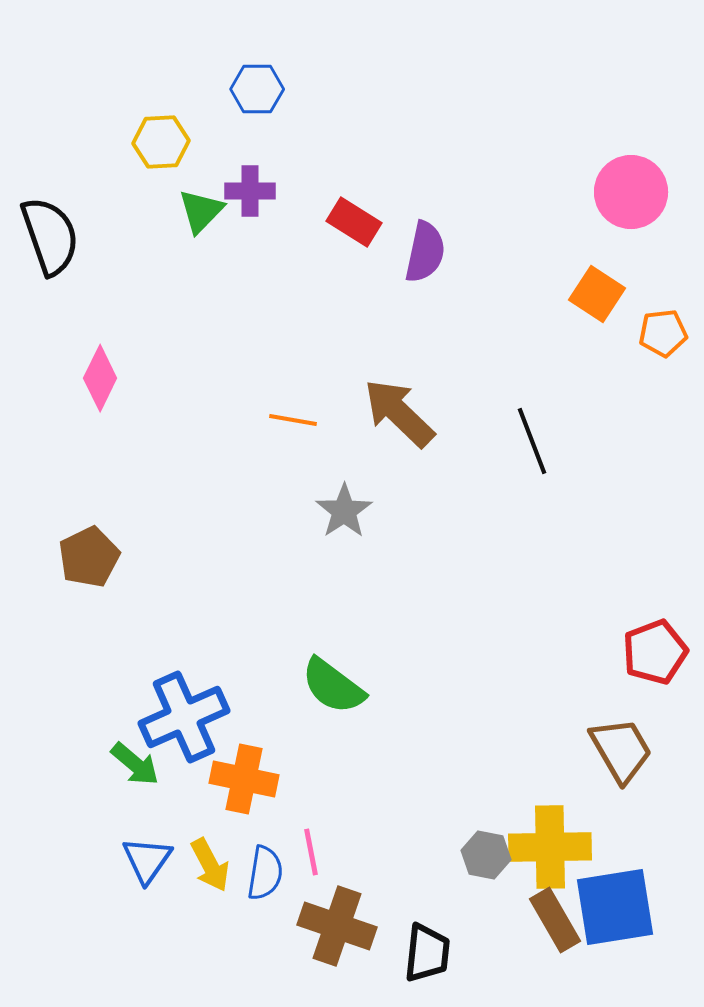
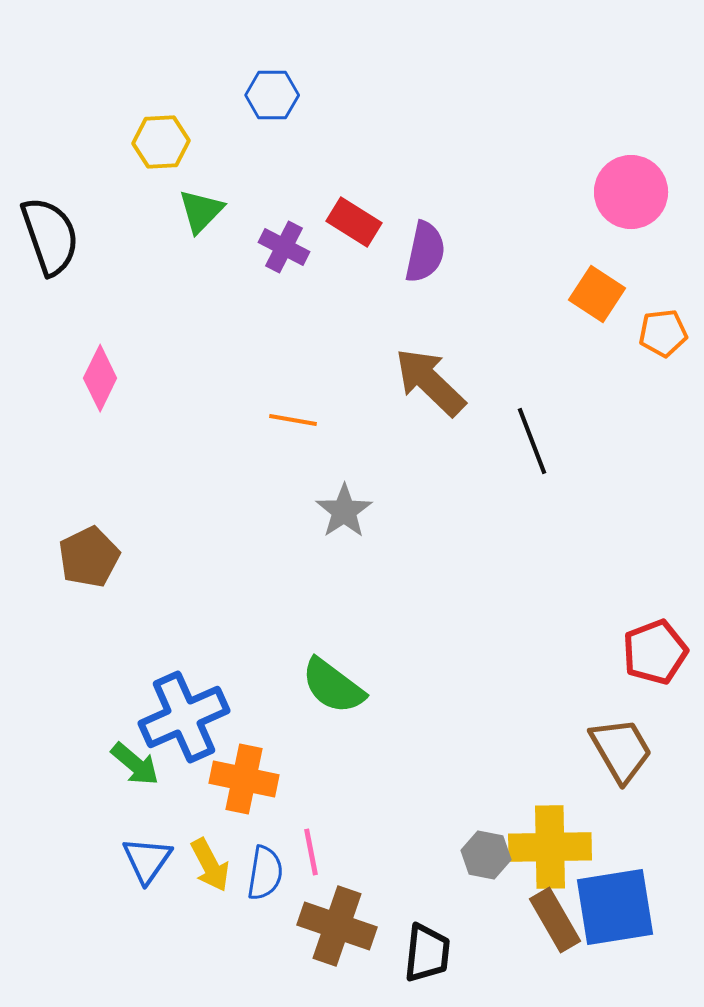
blue hexagon: moved 15 px right, 6 px down
purple cross: moved 34 px right, 56 px down; rotated 27 degrees clockwise
brown arrow: moved 31 px right, 31 px up
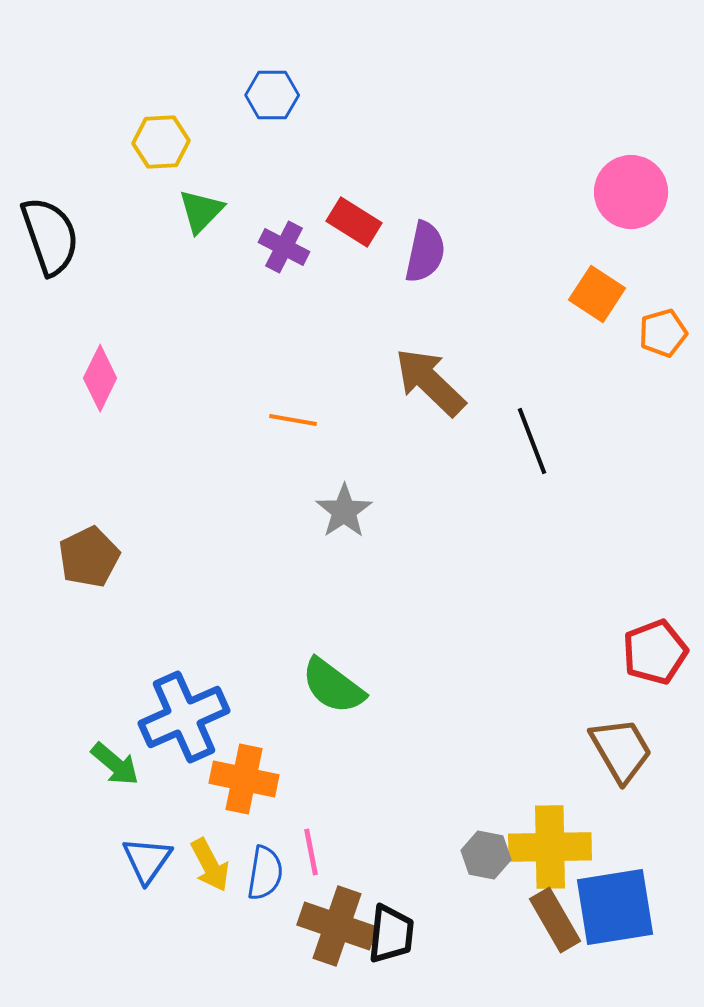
orange pentagon: rotated 9 degrees counterclockwise
green arrow: moved 20 px left
black trapezoid: moved 36 px left, 19 px up
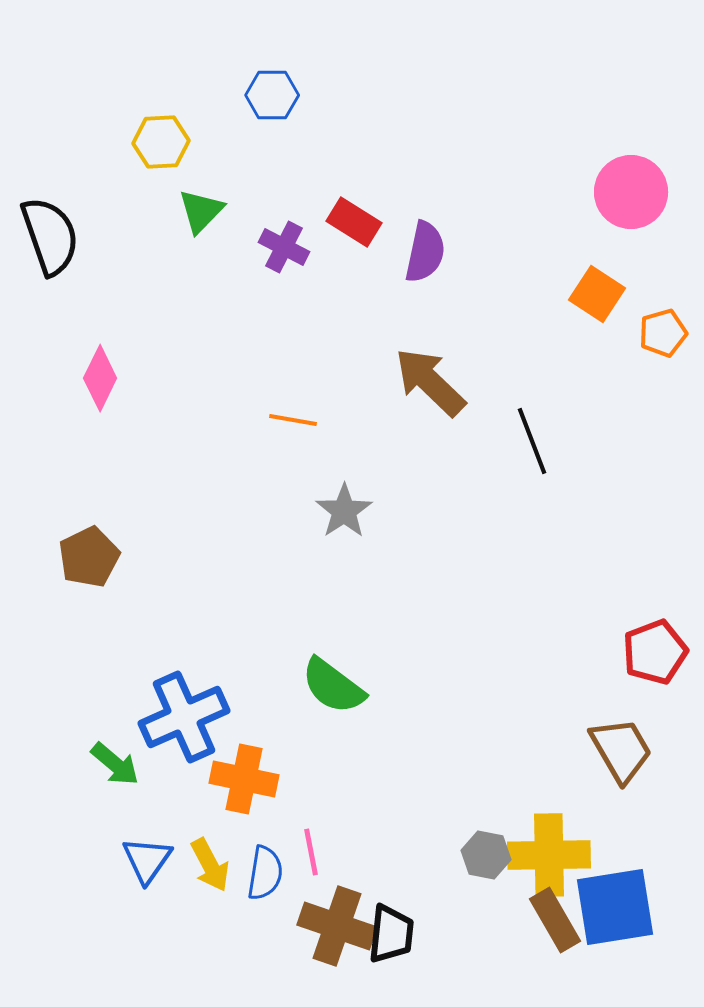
yellow cross: moved 1 px left, 8 px down
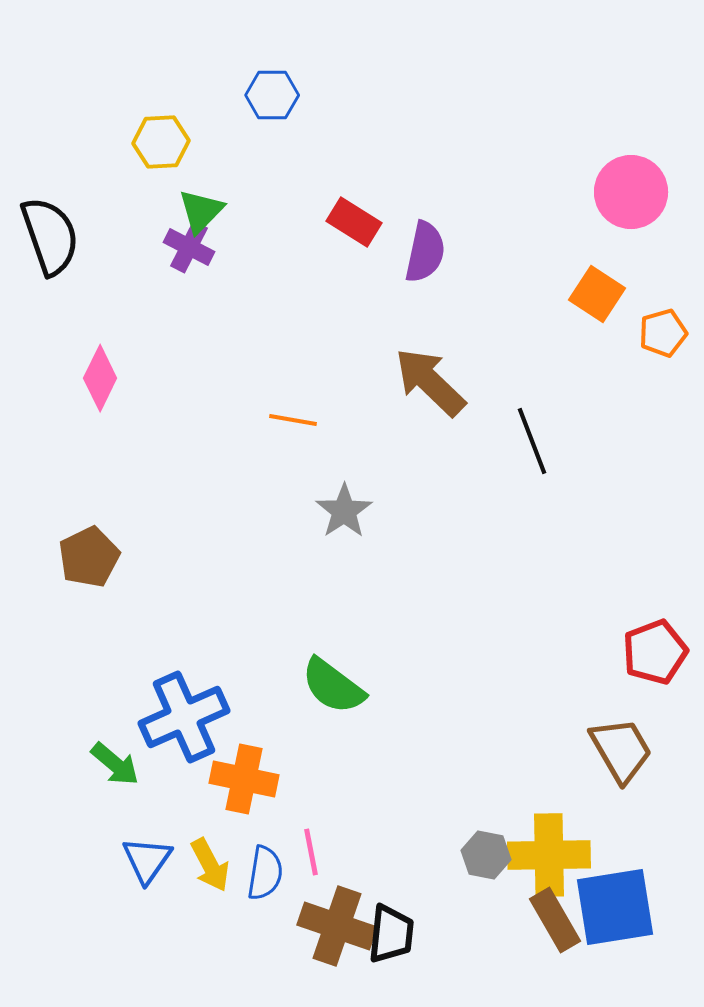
purple cross: moved 95 px left
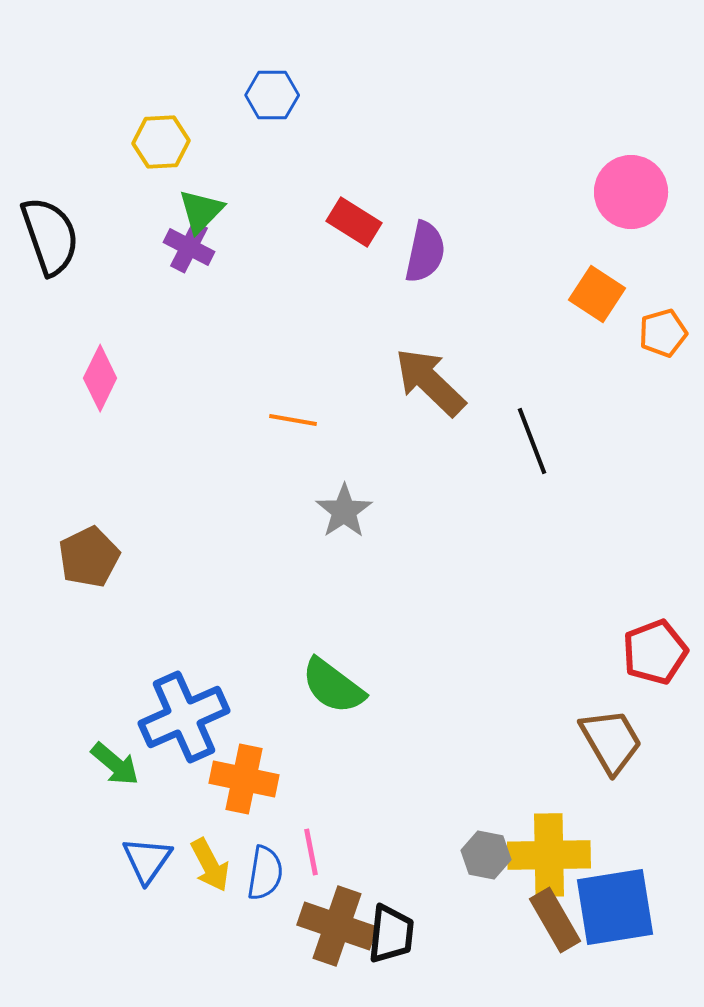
brown trapezoid: moved 10 px left, 9 px up
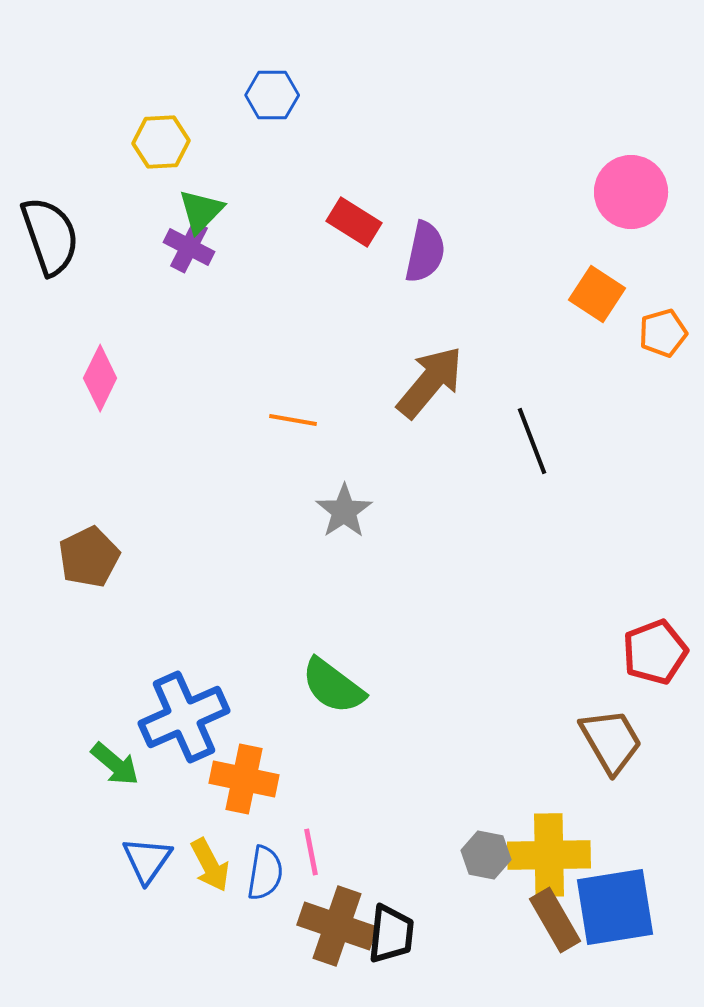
brown arrow: rotated 86 degrees clockwise
